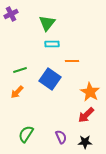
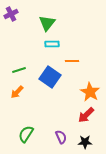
green line: moved 1 px left
blue square: moved 2 px up
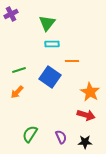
red arrow: rotated 120 degrees counterclockwise
green semicircle: moved 4 px right
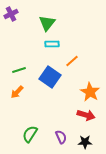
orange line: rotated 40 degrees counterclockwise
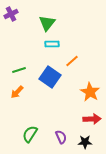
red arrow: moved 6 px right, 4 px down; rotated 18 degrees counterclockwise
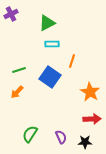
green triangle: rotated 24 degrees clockwise
orange line: rotated 32 degrees counterclockwise
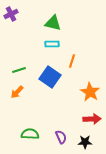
green triangle: moved 6 px right; rotated 42 degrees clockwise
green semicircle: rotated 60 degrees clockwise
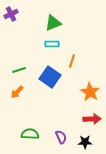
green triangle: rotated 36 degrees counterclockwise
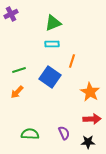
purple semicircle: moved 3 px right, 4 px up
black star: moved 3 px right
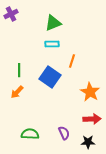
green line: rotated 72 degrees counterclockwise
